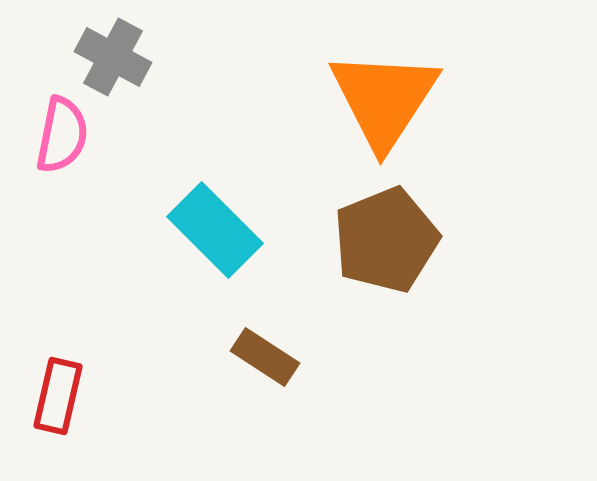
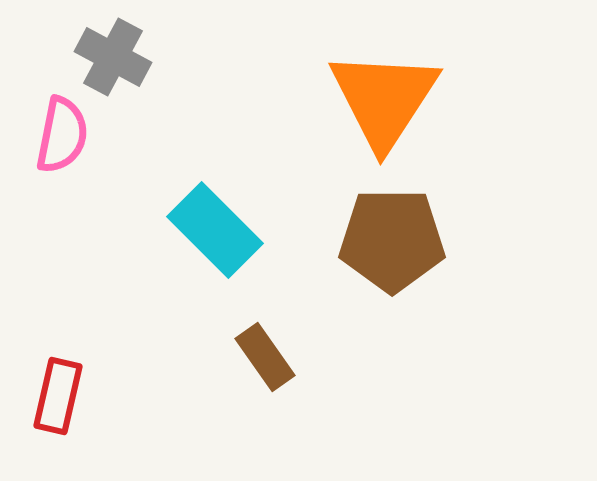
brown pentagon: moved 6 px right; rotated 22 degrees clockwise
brown rectangle: rotated 22 degrees clockwise
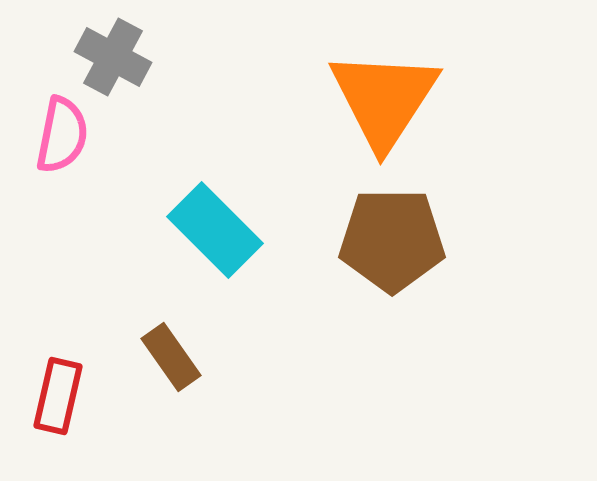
brown rectangle: moved 94 px left
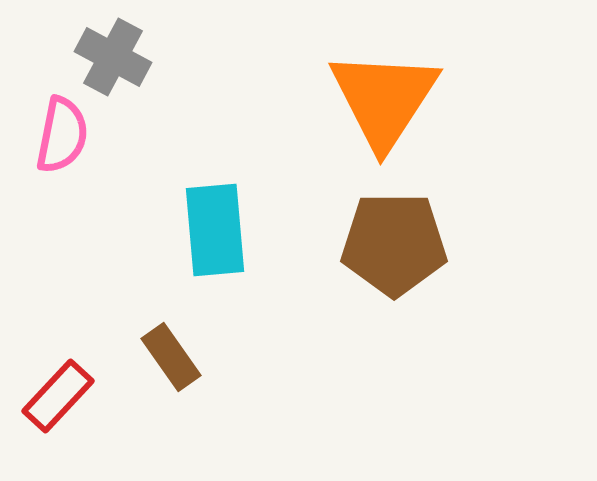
cyan rectangle: rotated 40 degrees clockwise
brown pentagon: moved 2 px right, 4 px down
red rectangle: rotated 30 degrees clockwise
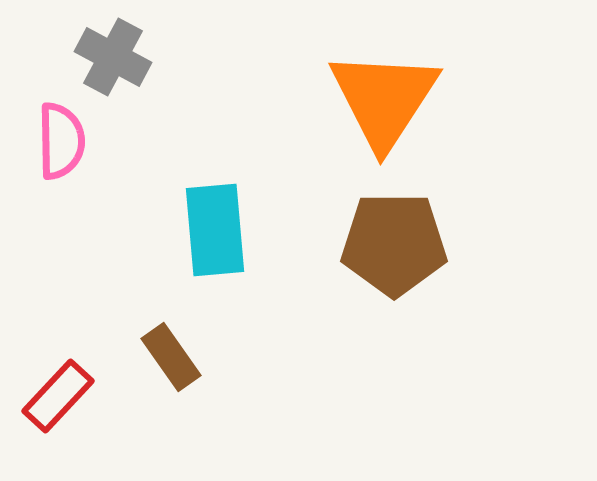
pink semicircle: moved 1 px left, 6 px down; rotated 12 degrees counterclockwise
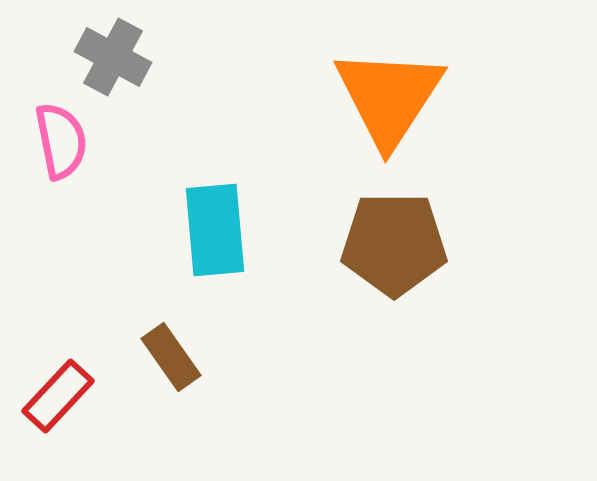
orange triangle: moved 5 px right, 2 px up
pink semicircle: rotated 10 degrees counterclockwise
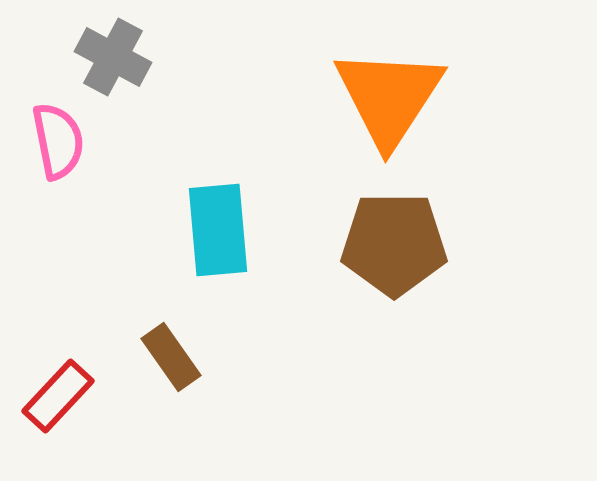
pink semicircle: moved 3 px left
cyan rectangle: moved 3 px right
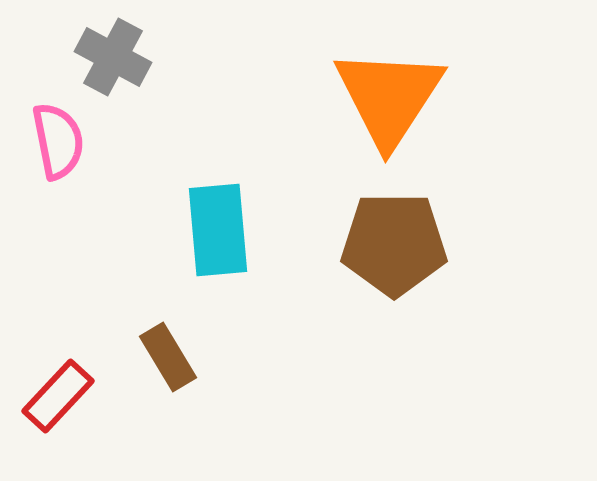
brown rectangle: moved 3 px left; rotated 4 degrees clockwise
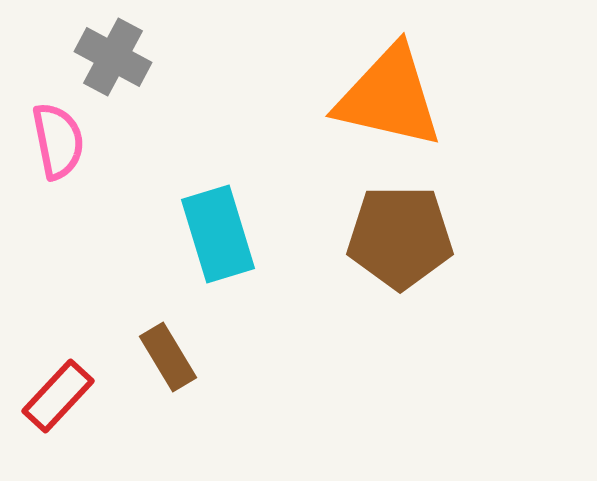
orange triangle: rotated 50 degrees counterclockwise
cyan rectangle: moved 4 px down; rotated 12 degrees counterclockwise
brown pentagon: moved 6 px right, 7 px up
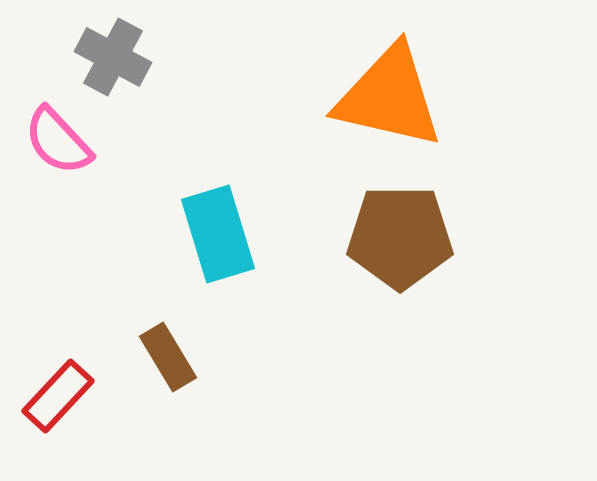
pink semicircle: rotated 148 degrees clockwise
